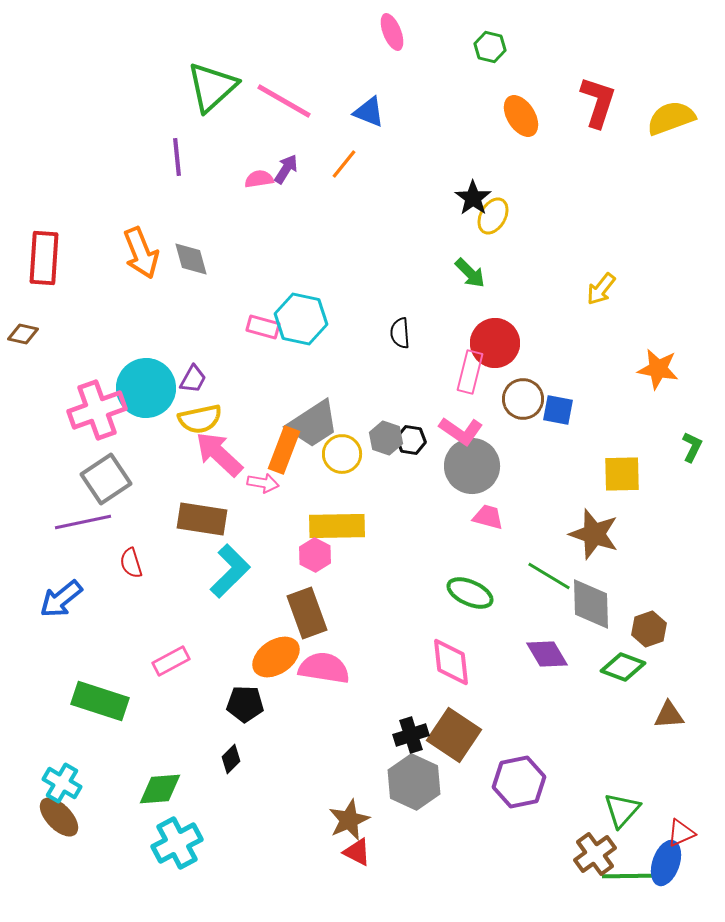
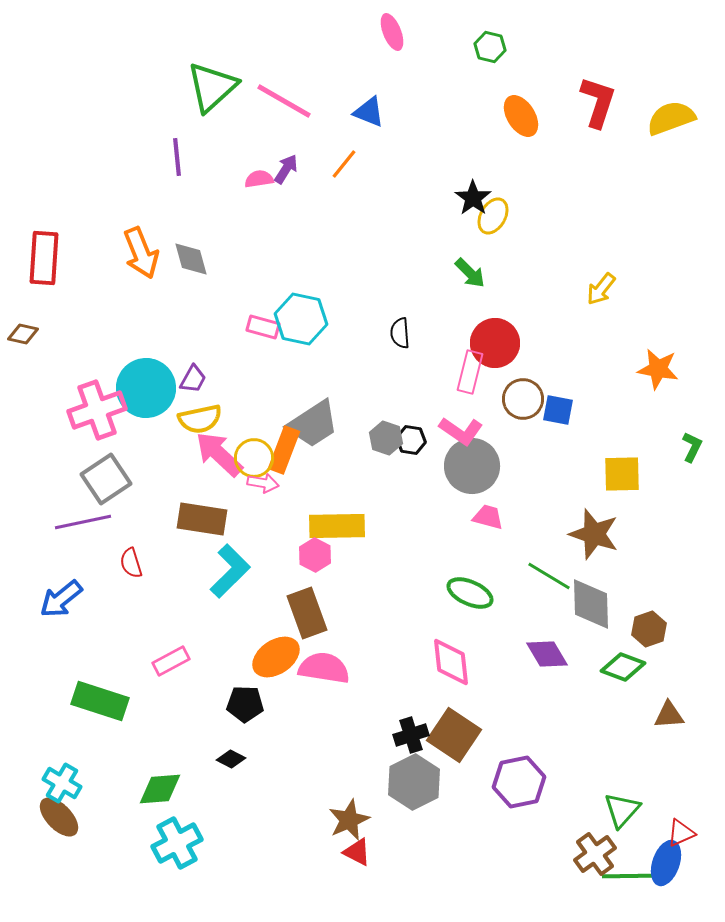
yellow circle at (342, 454): moved 88 px left, 4 px down
black diamond at (231, 759): rotated 72 degrees clockwise
gray hexagon at (414, 782): rotated 8 degrees clockwise
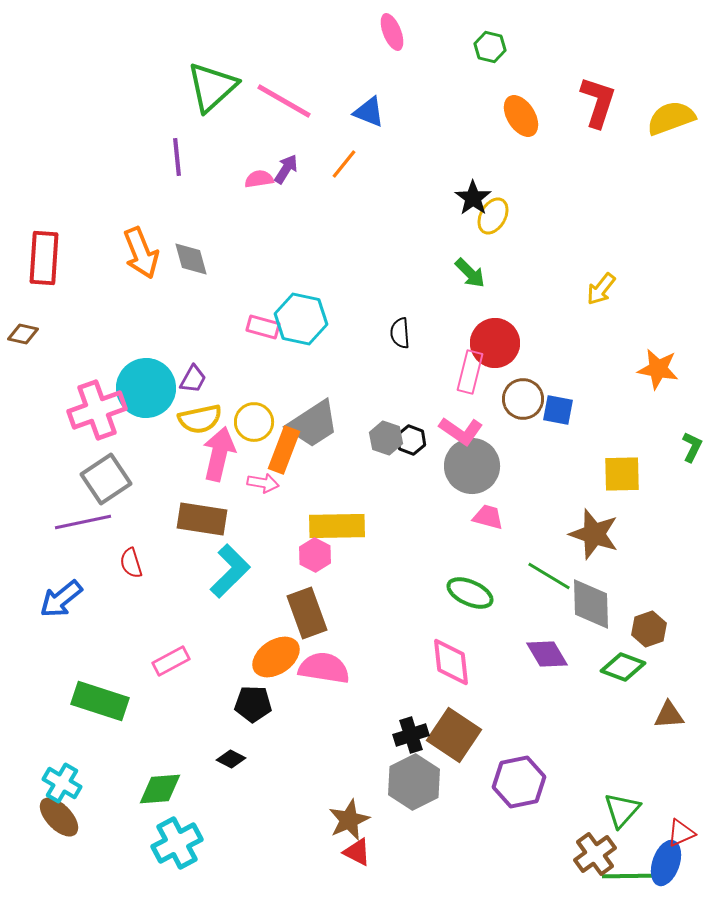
black hexagon at (411, 440): rotated 12 degrees clockwise
pink arrow at (219, 454): rotated 60 degrees clockwise
yellow circle at (254, 458): moved 36 px up
black pentagon at (245, 704): moved 8 px right
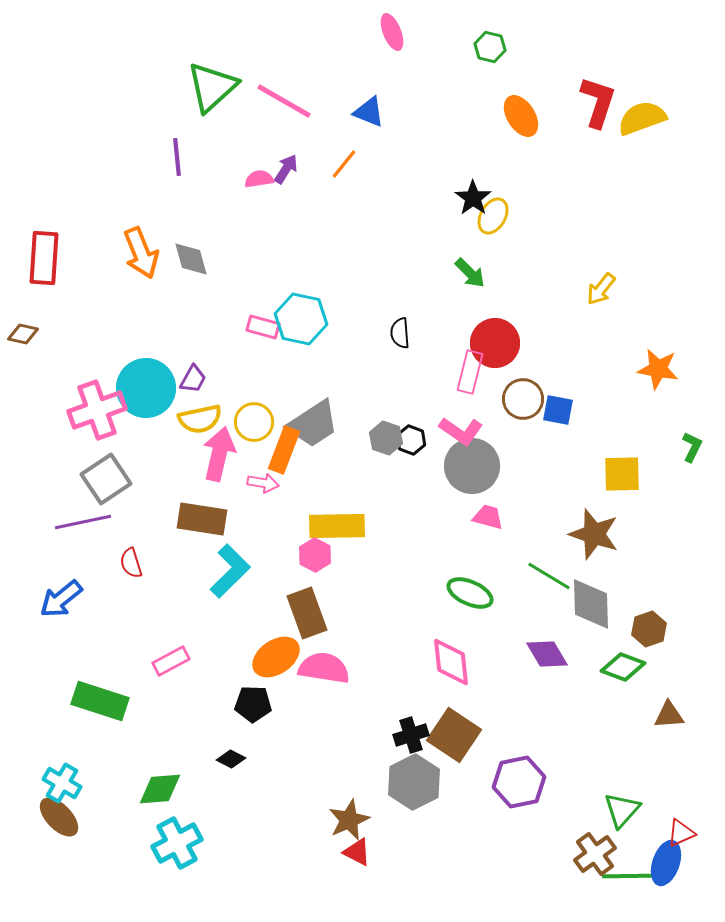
yellow semicircle at (671, 118): moved 29 px left
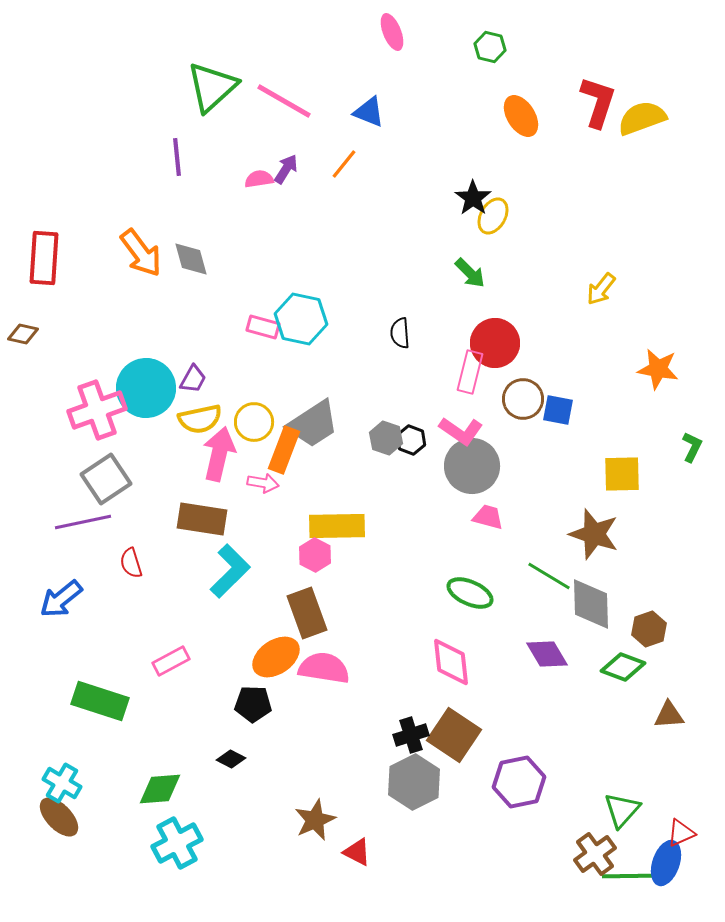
orange arrow at (141, 253): rotated 15 degrees counterclockwise
brown star at (349, 820): moved 34 px left
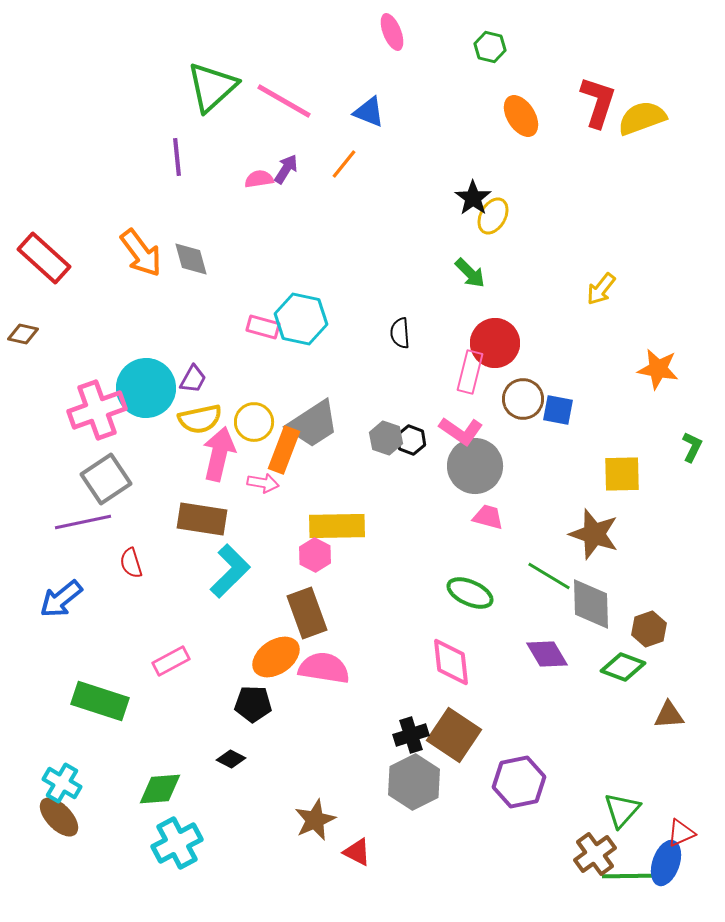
red rectangle at (44, 258): rotated 52 degrees counterclockwise
gray circle at (472, 466): moved 3 px right
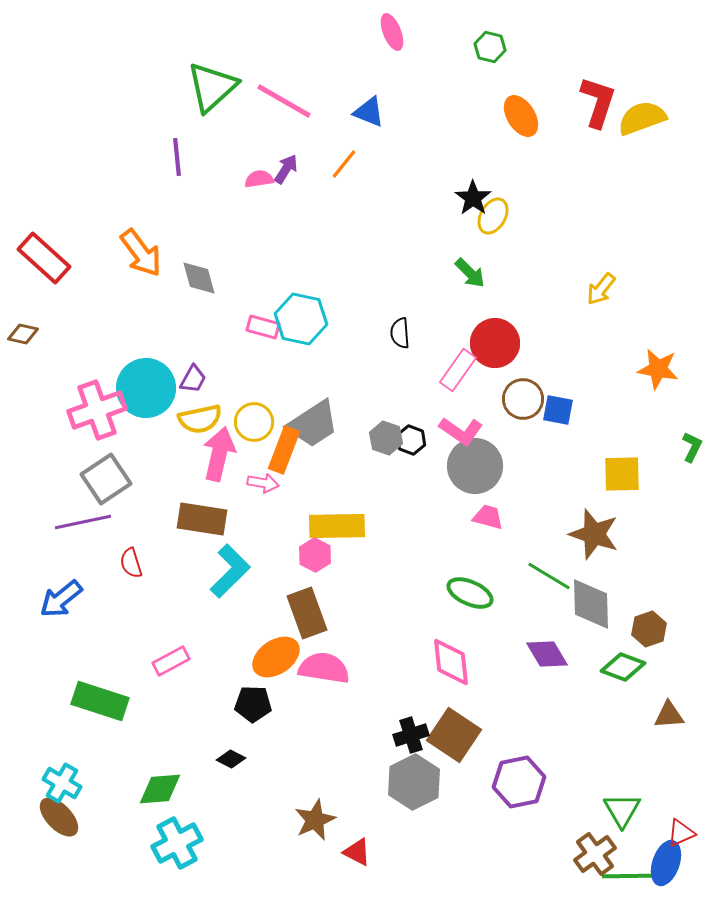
gray diamond at (191, 259): moved 8 px right, 19 px down
pink rectangle at (470, 372): moved 12 px left, 2 px up; rotated 21 degrees clockwise
green triangle at (622, 810): rotated 12 degrees counterclockwise
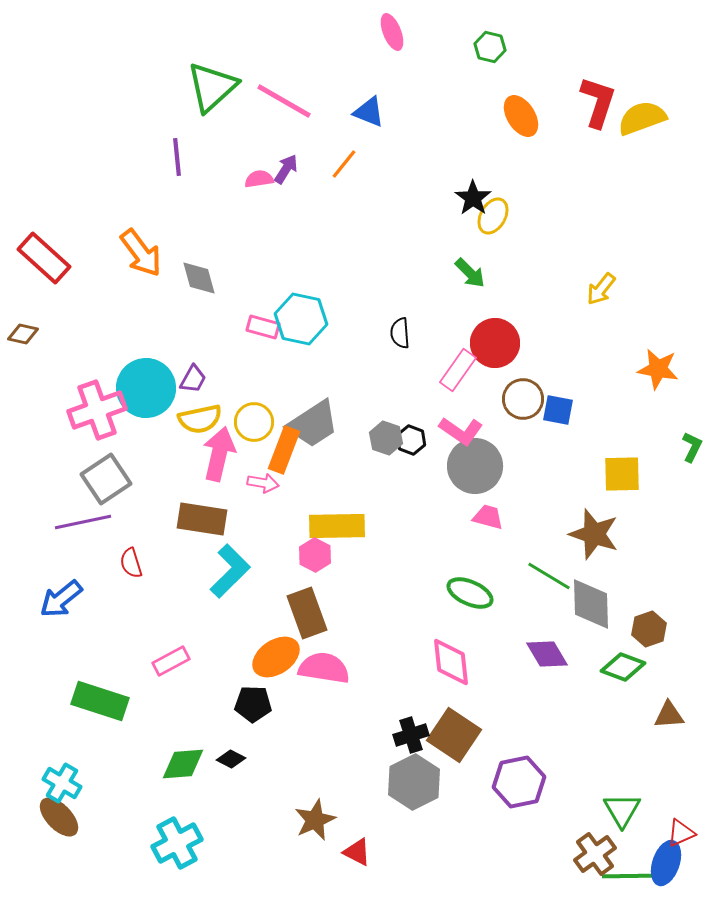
green diamond at (160, 789): moved 23 px right, 25 px up
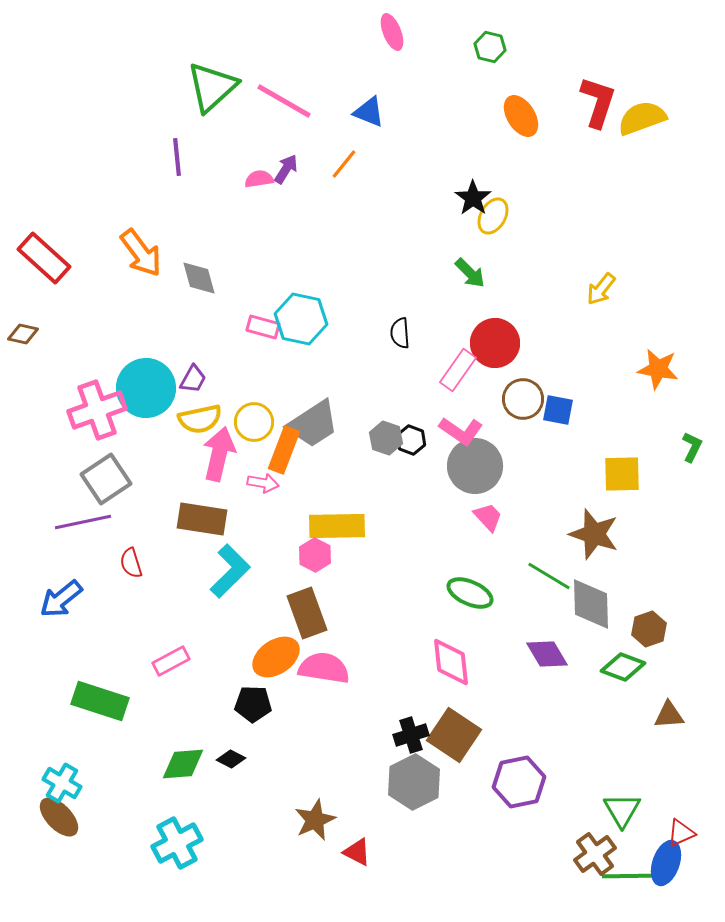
pink trapezoid at (488, 517): rotated 32 degrees clockwise
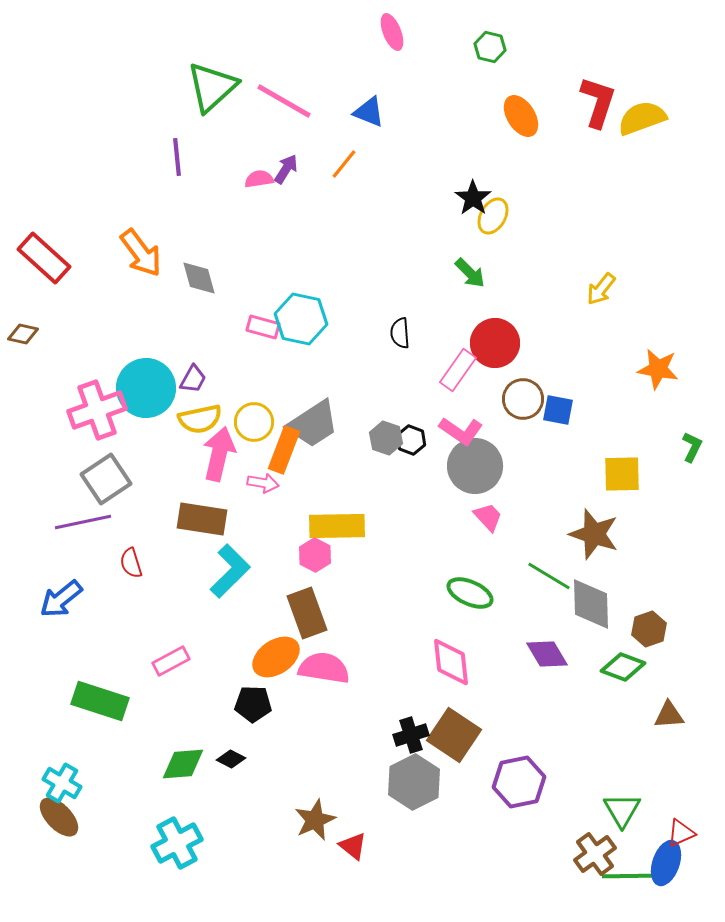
red triangle at (357, 852): moved 4 px left, 6 px up; rotated 12 degrees clockwise
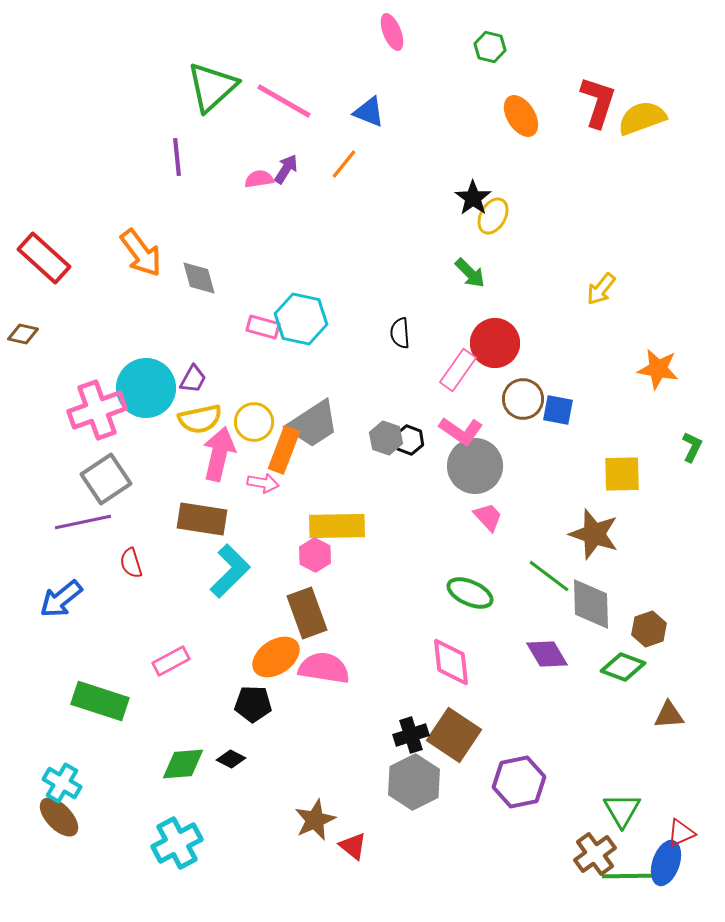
black hexagon at (411, 440): moved 2 px left
green line at (549, 576): rotated 6 degrees clockwise
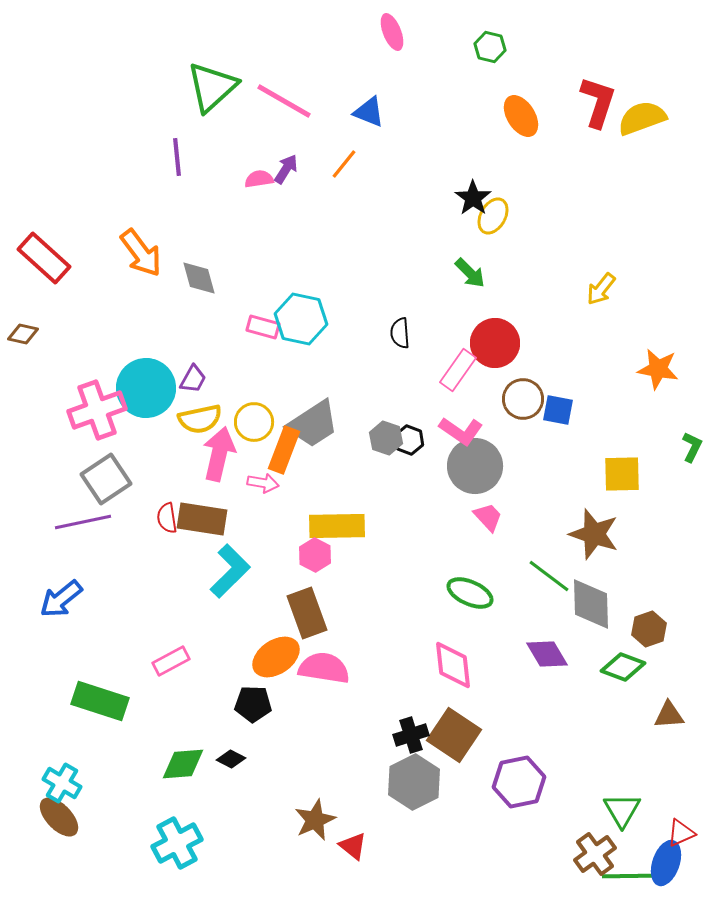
red semicircle at (131, 563): moved 36 px right, 45 px up; rotated 8 degrees clockwise
pink diamond at (451, 662): moved 2 px right, 3 px down
